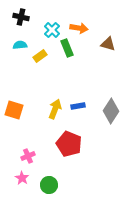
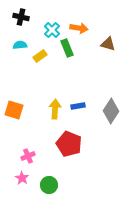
yellow arrow: rotated 18 degrees counterclockwise
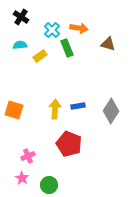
black cross: rotated 21 degrees clockwise
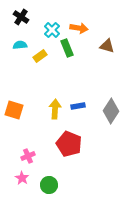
brown triangle: moved 1 px left, 2 px down
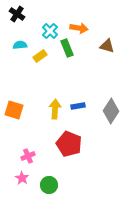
black cross: moved 4 px left, 3 px up
cyan cross: moved 2 px left, 1 px down
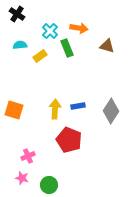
red pentagon: moved 4 px up
pink star: rotated 16 degrees counterclockwise
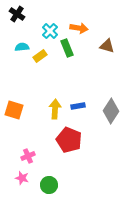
cyan semicircle: moved 2 px right, 2 px down
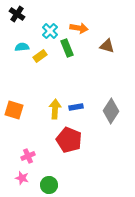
blue rectangle: moved 2 px left, 1 px down
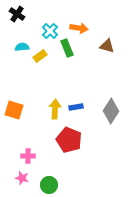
pink cross: rotated 24 degrees clockwise
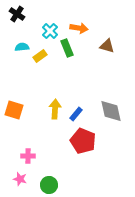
blue rectangle: moved 7 px down; rotated 40 degrees counterclockwise
gray diamond: rotated 45 degrees counterclockwise
red pentagon: moved 14 px right, 1 px down
pink star: moved 2 px left, 1 px down
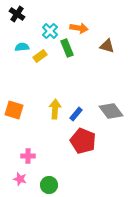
gray diamond: rotated 25 degrees counterclockwise
